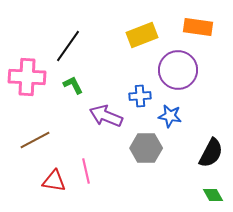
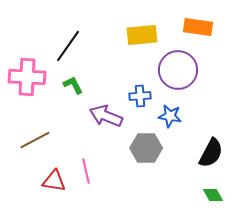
yellow rectangle: rotated 16 degrees clockwise
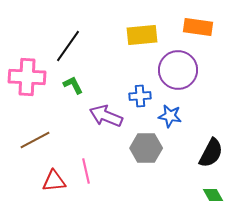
red triangle: rotated 15 degrees counterclockwise
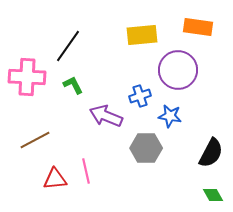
blue cross: rotated 15 degrees counterclockwise
red triangle: moved 1 px right, 2 px up
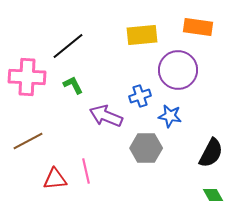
black line: rotated 16 degrees clockwise
brown line: moved 7 px left, 1 px down
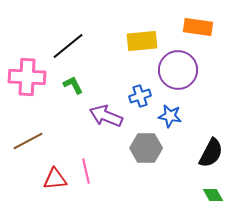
yellow rectangle: moved 6 px down
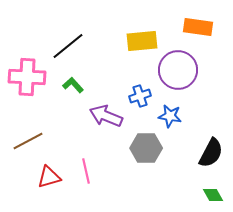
green L-shape: rotated 15 degrees counterclockwise
red triangle: moved 6 px left, 2 px up; rotated 10 degrees counterclockwise
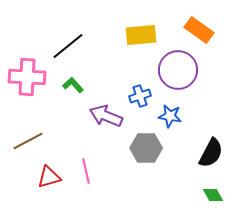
orange rectangle: moved 1 px right, 3 px down; rotated 28 degrees clockwise
yellow rectangle: moved 1 px left, 6 px up
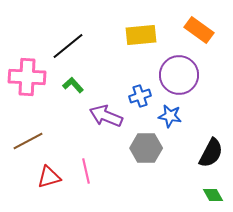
purple circle: moved 1 px right, 5 px down
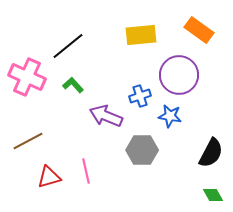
pink cross: rotated 21 degrees clockwise
gray hexagon: moved 4 px left, 2 px down
